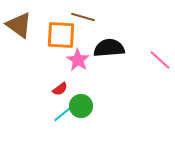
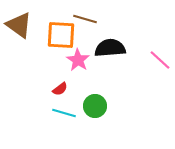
brown line: moved 2 px right, 2 px down
black semicircle: moved 1 px right
green circle: moved 14 px right
cyan line: rotated 55 degrees clockwise
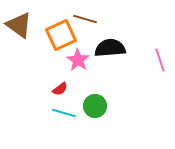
orange square: rotated 28 degrees counterclockwise
pink line: rotated 30 degrees clockwise
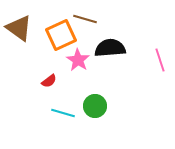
brown triangle: moved 3 px down
red semicircle: moved 11 px left, 8 px up
cyan line: moved 1 px left
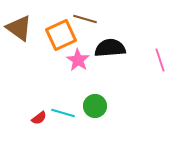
red semicircle: moved 10 px left, 37 px down
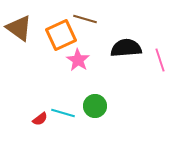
black semicircle: moved 16 px right
red semicircle: moved 1 px right, 1 px down
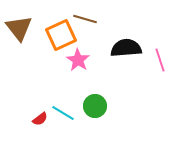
brown triangle: rotated 16 degrees clockwise
cyan line: rotated 15 degrees clockwise
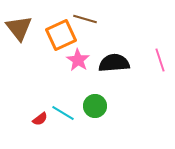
black semicircle: moved 12 px left, 15 px down
